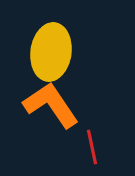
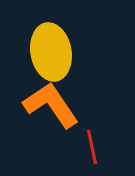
yellow ellipse: rotated 18 degrees counterclockwise
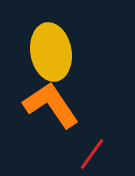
red line: moved 7 px down; rotated 48 degrees clockwise
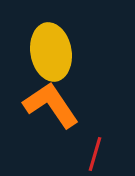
red line: moved 3 px right; rotated 20 degrees counterclockwise
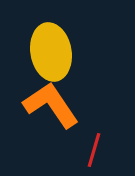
red line: moved 1 px left, 4 px up
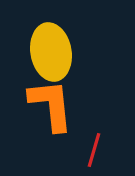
orange L-shape: rotated 28 degrees clockwise
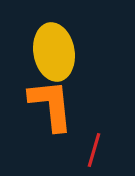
yellow ellipse: moved 3 px right
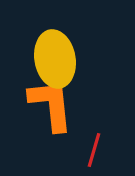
yellow ellipse: moved 1 px right, 7 px down
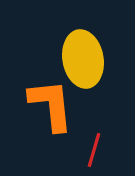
yellow ellipse: moved 28 px right
